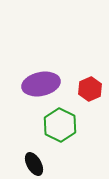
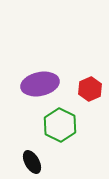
purple ellipse: moved 1 px left
black ellipse: moved 2 px left, 2 px up
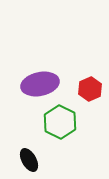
green hexagon: moved 3 px up
black ellipse: moved 3 px left, 2 px up
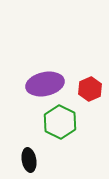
purple ellipse: moved 5 px right
black ellipse: rotated 20 degrees clockwise
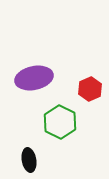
purple ellipse: moved 11 px left, 6 px up
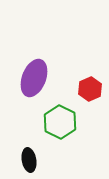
purple ellipse: rotated 57 degrees counterclockwise
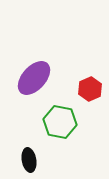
purple ellipse: rotated 21 degrees clockwise
green hexagon: rotated 16 degrees counterclockwise
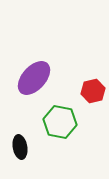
red hexagon: moved 3 px right, 2 px down; rotated 10 degrees clockwise
black ellipse: moved 9 px left, 13 px up
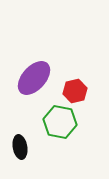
red hexagon: moved 18 px left
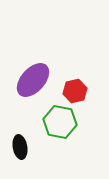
purple ellipse: moved 1 px left, 2 px down
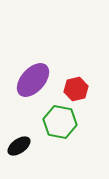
red hexagon: moved 1 px right, 2 px up
black ellipse: moved 1 px left, 1 px up; rotated 65 degrees clockwise
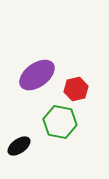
purple ellipse: moved 4 px right, 5 px up; rotated 12 degrees clockwise
